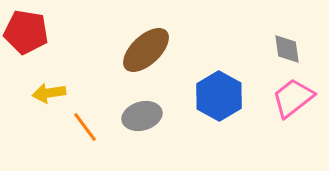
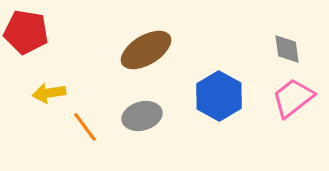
brown ellipse: rotated 12 degrees clockwise
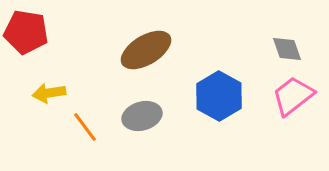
gray diamond: rotated 12 degrees counterclockwise
pink trapezoid: moved 2 px up
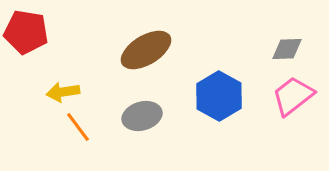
gray diamond: rotated 72 degrees counterclockwise
yellow arrow: moved 14 px right, 1 px up
orange line: moved 7 px left
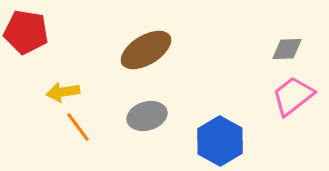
blue hexagon: moved 1 px right, 45 px down
gray ellipse: moved 5 px right
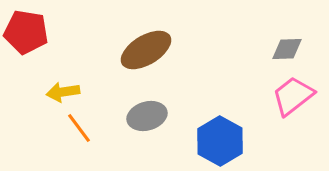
orange line: moved 1 px right, 1 px down
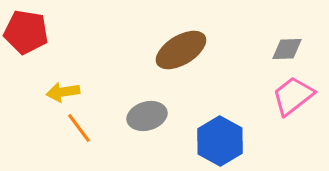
brown ellipse: moved 35 px right
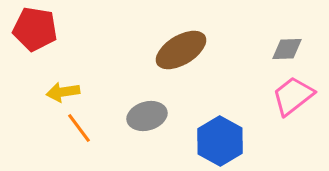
red pentagon: moved 9 px right, 3 px up
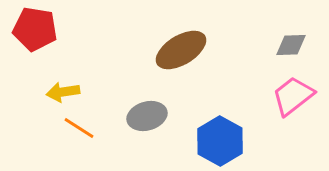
gray diamond: moved 4 px right, 4 px up
orange line: rotated 20 degrees counterclockwise
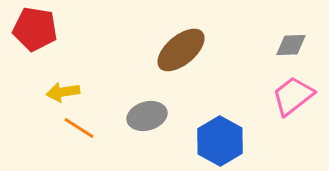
brown ellipse: rotated 9 degrees counterclockwise
